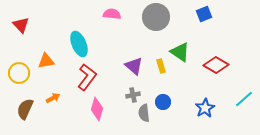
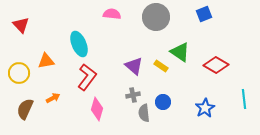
yellow rectangle: rotated 40 degrees counterclockwise
cyan line: rotated 54 degrees counterclockwise
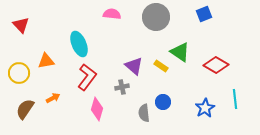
gray cross: moved 11 px left, 8 px up
cyan line: moved 9 px left
brown semicircle: rotated 10 degrees clockwise
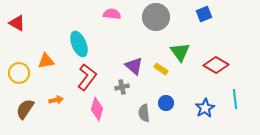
red triangle: moved 4 px left, 2 px up; rotated 18 degrees counterclockwise
green triangle: rotated 20 degrees clockwise
yellow rectangle: moved 3 px down
orange arrow: moved 3 px right, 2 px down; rotated 16 degrees clockwise
blue circle: moved 3 px right, 1 px down
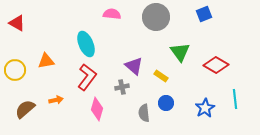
cyan ellipse: moved 7 px right
yellow rectangle: moved 7 px down
yellow circle: moved 4 px left, 3 px up
brown semicircle: rotated 15 degrees clockwise
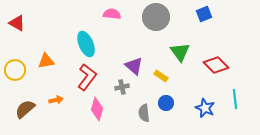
red diamond: rotated 15 degrees clockwise
blue star: rotated 18 degrees counterclockwise
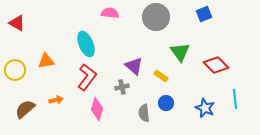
pink semicircle: moved 2 px left, 1 px up
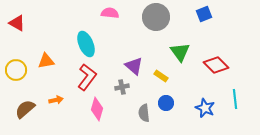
yellow circle: moved 1 px right
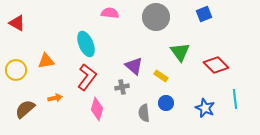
orange arrow: moved 1 px left, 2 px up
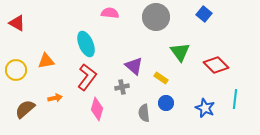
blue square: rotated 28 degrees counterclockwise
yellow rectangle: moved 2 px down
cyan line: rotated 12 degrees clockwise
